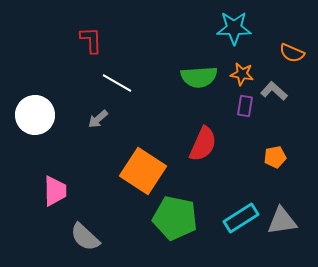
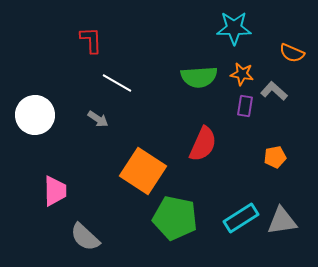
gray arrow: rotated 105 degrees counterclockwise
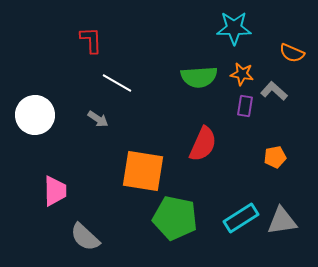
orange square: rotated 24 degrees counterclockwise
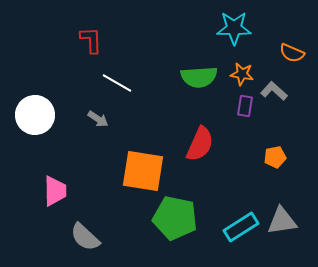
red semicircle: moved 3 px left
cyan rectangle: moved 9 px down
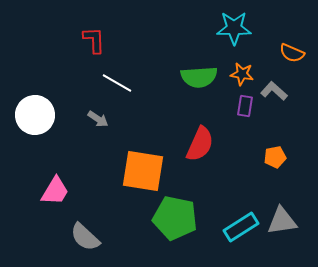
red L-shape: moved 3 px right
pink trapezoid: rotated 32 degrees clockwise
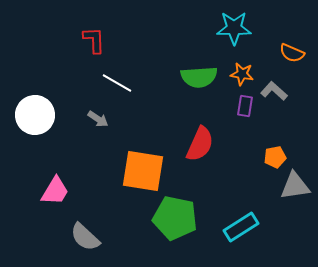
gray triangle: moved 13 px right, 35 px up
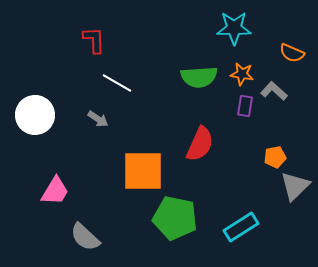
orange square: rotated 9 degrees counterclockwise
gray triangle: rotated 36 degrees counterclockwise
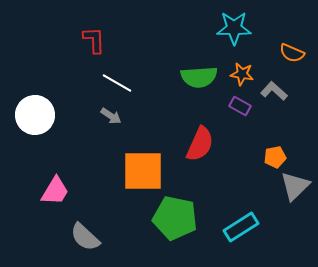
purple rectangle: moved 5 px left; rotated 70 degrees counterclockwise
gray arrow: moved 13 px right, 3 px up
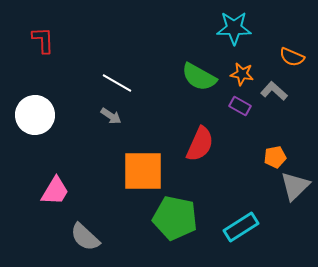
red L-shape: moved 51 px left
orange semicircle: moved 4 px down
green semicircle: rotated 33 degrees clockwise
